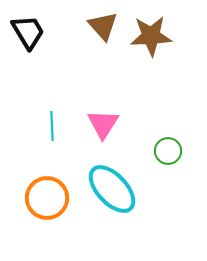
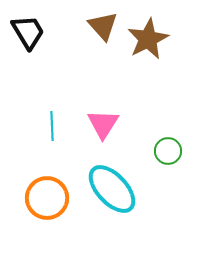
brown star: moved 3 px left, 3 px down; rotated 24 degrees counterclockwise
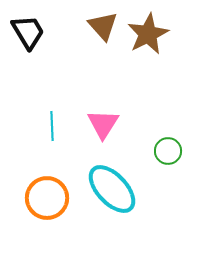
brown star: moved 5 px up
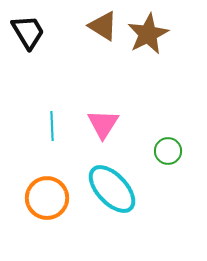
brown triangle: rotated 16 degrees counterclockwise
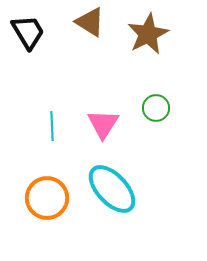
brown triangle: moved 13 px left, 4 px up
green circle: moved 12 px left, 43 px up
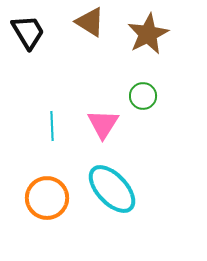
green circle: moved 13 px left, 12 px up
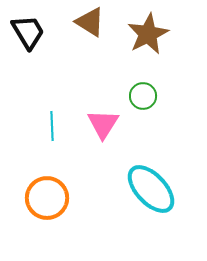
cyan ellipse: moved 39 px right
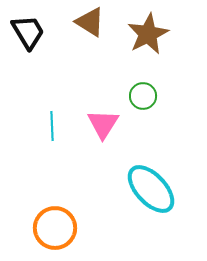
orange circle: moved 8 px right, 30 px down
